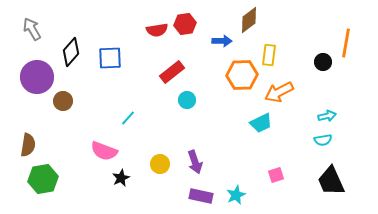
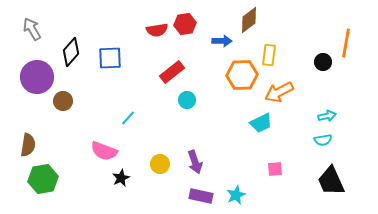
pink square: moved 1 px left, 6 px up; rotated 14 degrees clockwise
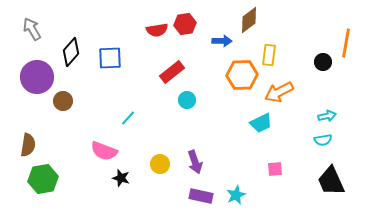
black star: rotated 30 degrees counterclockwise
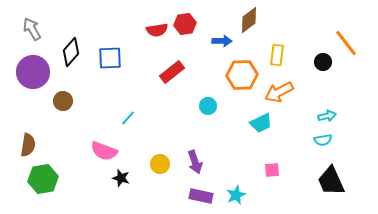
orange line: rotated 48 degrees counterclockwise
yellow rectangle: moved 8 px right
purple circle: moved 4 px left, 5 px up
cyan circle: moved 21 px right, 6 px down
pink square: moved 3 px left, 1 px down
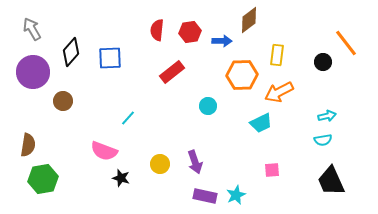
red hexagon: moved 5 px right, 8 px down
red semicircle: rotated 105 degrees clockwise
purple rectangle: moved 4 px right
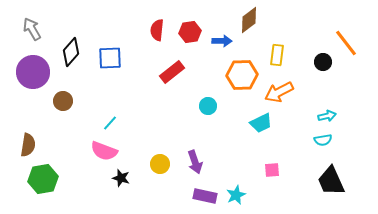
cyan line: moved 18 px left, 5 px down
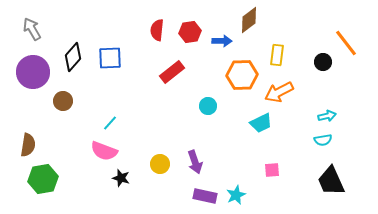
black diamond: moved 2 px right, 5 px down
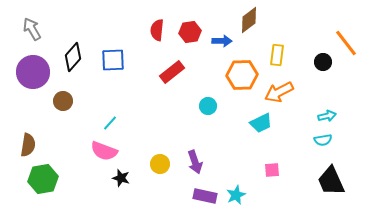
blue square: moved 3 px right, 2 px down
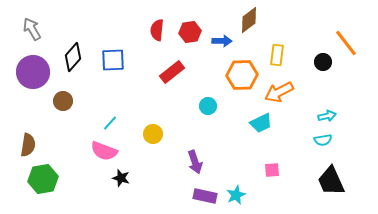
yellow circle: moved 7 px left, 30 px up
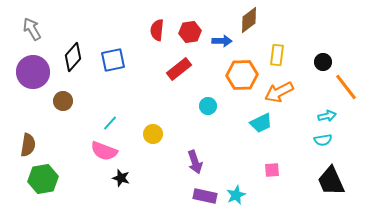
orange line: moved 44 px down
blue square: rotated 10 degrees counterclockwise
red rectangle: moved 7 px right, 3 px up
